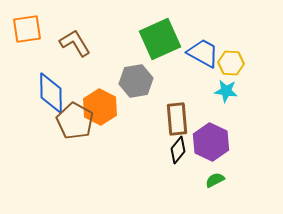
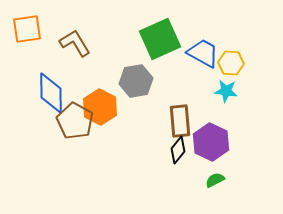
brown rectangle: moved 3 px right, 2 px down
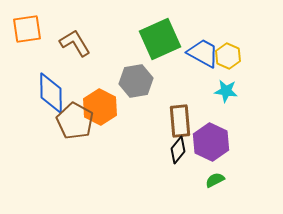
yellow hexagon: moved 3 px left, 7 px up; rotated 20 degrees clockwise
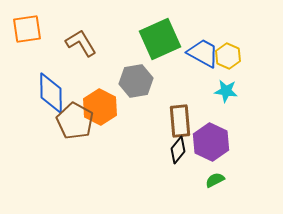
brown L-shape: moved 6 px right
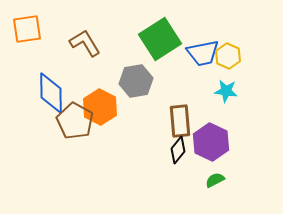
green square: rotated 9 degrees counterclockwise
brown L-shape: moved 4 px right
blue trapezoid: rotated 140 degrees clockwise
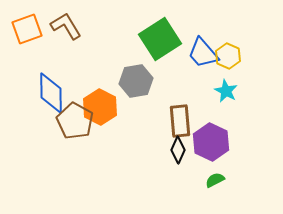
orange square: rotated 12 degrees counterclockwise
brown L-shape: moved 19 px left, 17 px up
blue trapezoid: rotated 60 degrees clockwise
cyan star: rotated 20 degrees clockwise
black diamond: rotated 16 degrees counterclockwise
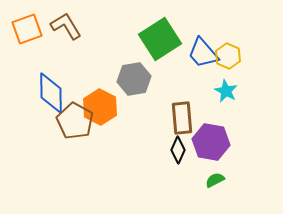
gray hexagon: moved 2 px left, 2 px up
brown rectangle: moved 2 px right, 3 px up
purple hexagon: rotated 15 degrees counterclockwise
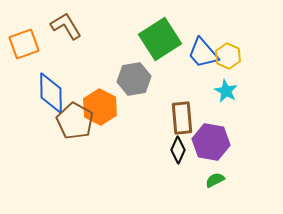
orange square: moved 3 px left, 15 px down
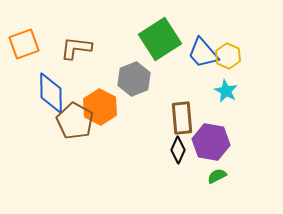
brown L-shape: moved 10 px right, 22 px down; rotated 52 degrees counterclockwise
gray hexagon: rotated 12 degrees counterclockwise
green semicircle: moved 2 px right, 4 px up
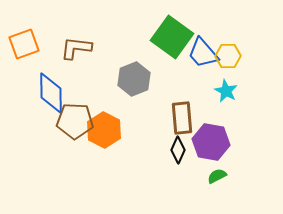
green square: moved 12 px right, 2 px up; rotated 21 degrees counterclockwise
yellow hexagon: rotated 25 degrees counterclockwise
orange hexagon: moved 4 px right, 23 px down
brown pentagon: rotated 27 degrees counterclockwise
